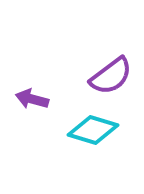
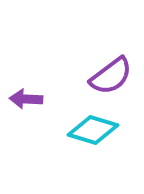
purple arrow: moved 6 px left; rotated 12 degrees counterclockwise
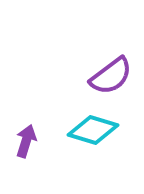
purple arrow: moved 42 px down; rotated 104 degrees clockwise
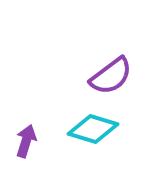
cyan diamond: moved 1 px up
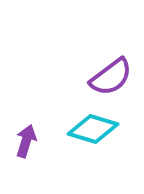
purple semicircle: moved 1 px down
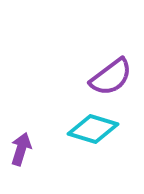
purple arrow: moved 5 px left, 8 px down
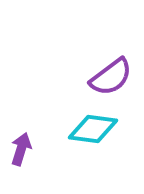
cyan diamond: rotated 9 degrees counterclockwise
